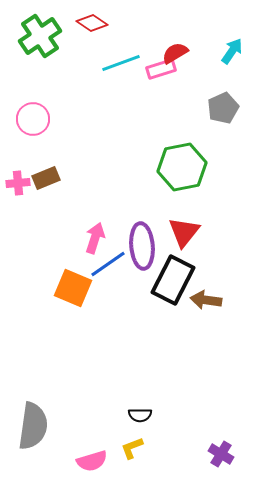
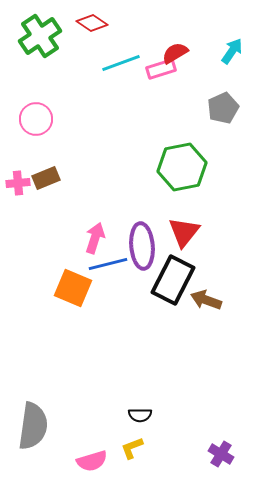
pink circle: moved 3 px right
blue line: rotated 21 degrees clockwise
brown arrow: rotated 12 degrees clockwise
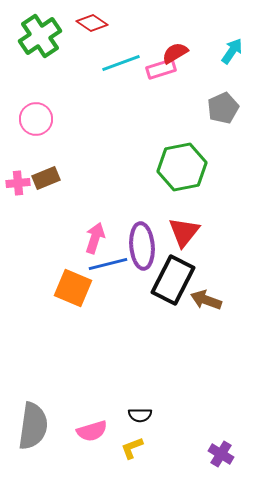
pink semicircle: moved 30 px up
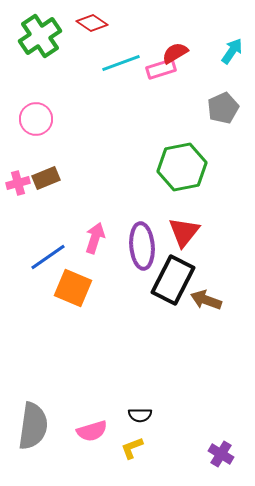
pink cross: rotated 10 degrees counterclockwise
blue line: moved 60 px left, 7 px up; rotated 21 degrees counterclockwise
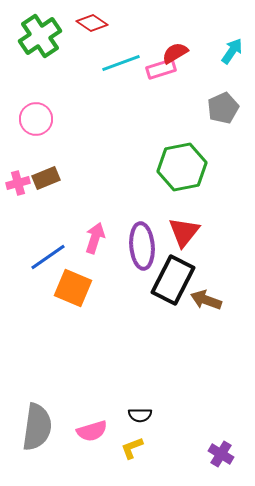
gray semicircle: moved 4 px right, 1 px down
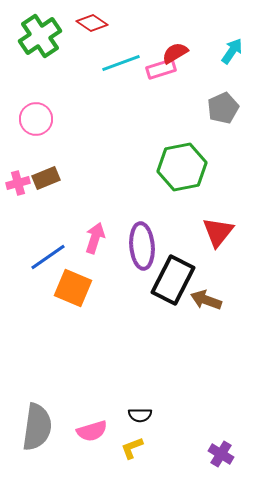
red triangle: moved 34 px right
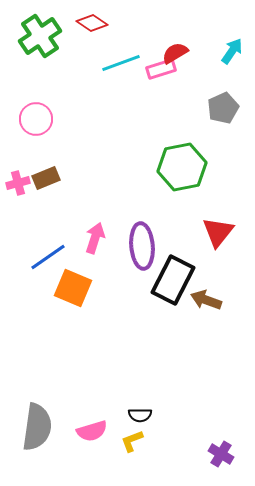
yellow L-shape: moved 7 px up
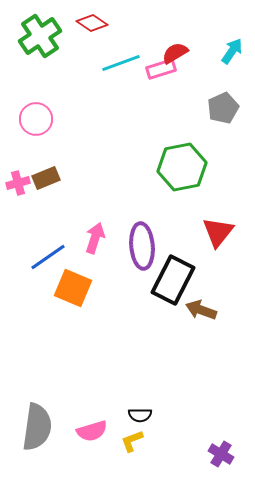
brown arrow: moved 5 px left, 10 px down
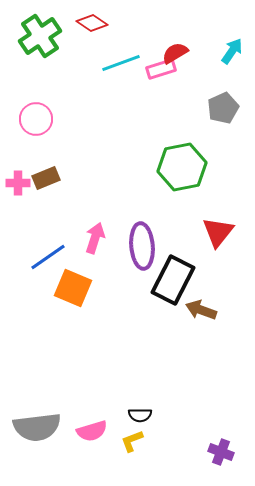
pink cross: rotated 15 degrees clockwise
gray semicircle: rotated 75 degrees clockwise
purple cross: moved 2 px up; rotated 10 degrees counterclockwise
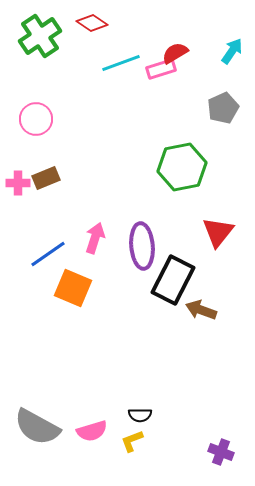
blue line: moved 3 px up
gray semicircle: rotated 36 degrees clockwise
